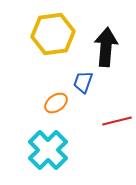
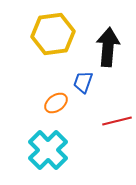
black arrow: moved 2 px right
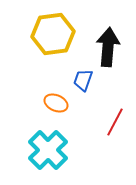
blue trapezoid: moved 2 px up
orange ellipse: rotated 60 degrees clockwise
red line: moved 2 px left, 1 px down; rotated 48 degrees counterclockwise
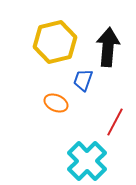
yellow hexagon: moved 2 px right, 8 px down; rotated 6 degrees counterclockwise
cyan cross: moved 39 px right, 11 px down
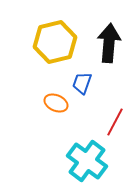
black arrow: moved 1 px right, 4 px up
blue trapezoid: moved 1 px left, 3 px down
cyan cross: rotated 9 degrees counterclockwise
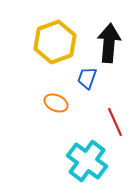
yellow hexagon: rotated 6 degrees counterclockwise
blue trapezoid: moved 5 px right, 5 px up
red line: rotated 52 degrees counterclockwise
